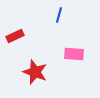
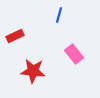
pink rectangle: rotated 48 degrees clockwise
red star: moved 2 px left, 1 px up; rotated 15 degrees counterclockwise
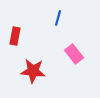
blue line: moved 1 px left, 3 px down
red rectangle: rotated 54 degrees counterclockwise
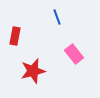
blue line: moved 1 px left, 1 px up; rotated 35 degrees counterclockwise
red star: rotated 20 degrees counterclockwise
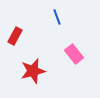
red rectangle: rotated 18 degrees clockwise
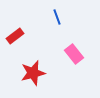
red rectangle: rotated 24 degrees clockwise
red star: moved 2 px down
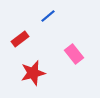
blue line: moved 9 px left, 1 px up; rotated 70 degrees clockwise
red rectangle: moved 5 px right, 3 px down
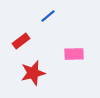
red rectangle: moved 1 px right, 2 px down
pink rectangle: rotated 54 degrees counterclockwise
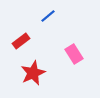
pink rectangle: rotated 60 degrees clockwise
red star: rotated 10 degrees counterclockwise
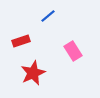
red rectangle: rotated 18 degrees clockwise
pink rectangle: moved 1 px left, 3 px up
